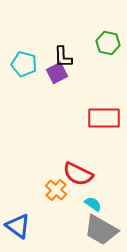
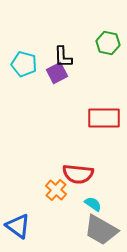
red semicircle: rotated 20 degrees counterclockwise
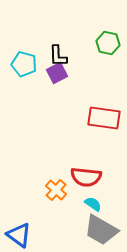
black L-shape: moved 5 px left, 1 px up
red rectangle: rotated 8 degrees clockwise
red semicircle: moved 8 px right, 3 px down
blue triangle: moved 1 px right, 9 px down
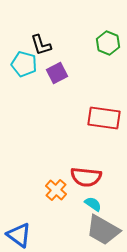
green hexagon: rotated 10 degrees clockwise
black L-shape: moved 17 px left, 11 px up; rotated 15 degrees counterclockwise
gray trapezoid: moved 2 px right
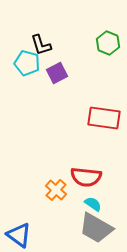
cyan pentagon: moved 3 px right, 1 px up
gray trapezoid: moved 7 px left, 2 px up
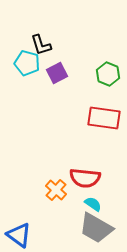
green hexagon: moved 31 px down
red semicircle: moved 1 px left, 1 px down
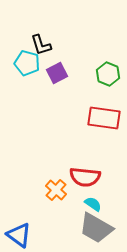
red semicircle: moved 1 px up
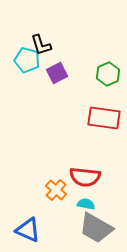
cyan pentagon: moved 3 px up
green hexagon: rotated 15 degrees clockwise
cyan semicircle: moved 7 px left; rotated 24 degrees counterclockwise
blue triangle: moved 9 px right, 5 px up; rotated 12 degrees counterclockwise
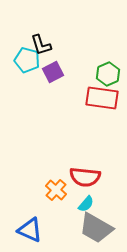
purple square: moved 4 px left, 1 px up
red rectangle: moved 2 px left, 20 px up
cyan semicircle: rotated 120 degrees clockwise
blue triangle: moved 2 px right
